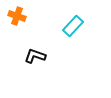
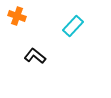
black L-shape: rotated 20 degrees clockwise
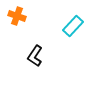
black L-shape: rotated 95 degrees counterclockwise
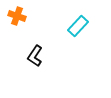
cyan rectangle: moved 5 px right
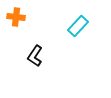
orange cross: moved 1 px left, 1 px down; rotated 12 degrees counterclockwise
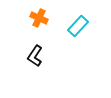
orange cross: moved 23 px right, 1 px down; rotated 18 degrees clockwise
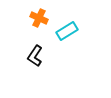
cyan rectangle: moved 11 px left, 5 px down; rotated 15 degrees clockwise
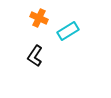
cyan rectangle: moved 1 px right
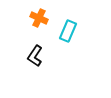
cyan rectangle: rotated 35 degrees counterclockwise
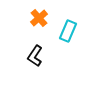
orange cross: rotated 24 degrees clockwise
